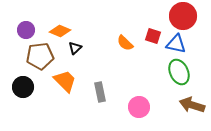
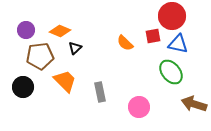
red circle: moved 11 px left
red square: rotated 28 degrees counterclockwise
blue triangle: moved 2 px right
green ellipse: moved 8 px left; rotated 15 degrees counterclockwise
brown arrow: moved 2 px right, 1 px up
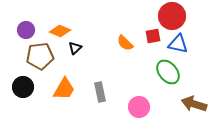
green ellipse: moved 3 px left
orange trapezoid: moved 1 px left, 8 px down; rotated 75 degrees clockwise
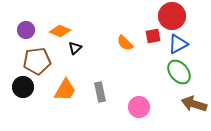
blue triangle: rotated 40 degrees counterclockwise
brown pentagon: moved 3 px left, 5 px down
green ellipse: moved 11 px right
orange trapezoid: moved 1 px right, 1 px down
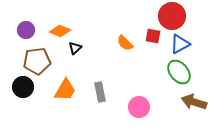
red square: rotated 21 degrees clockwise
blue triangle: moved 2 px right
brown arrow: moved 2 px up
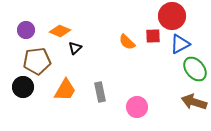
red square: rotated 14 degrees counterclockwise
orange semicircle: moved 2 px right, 1 px up
green ellipse: moved 16 px right, 3 px up
pink circle: moved 2 px left
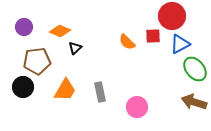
purple circle: moved 2 px left, 3 px up
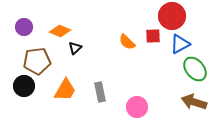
black circle: moved 1 px right, 1 px up
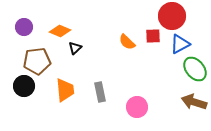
orange trapezoid: rotated 35 degrees counterclockwise
